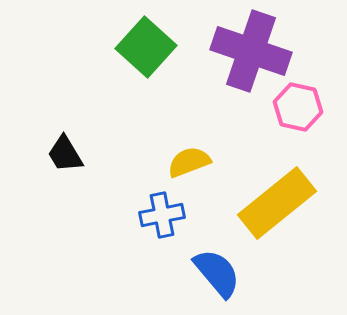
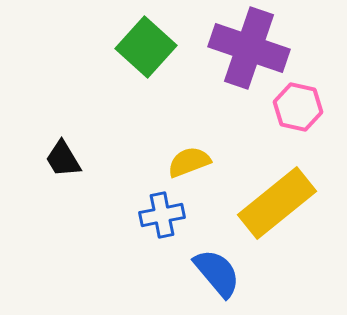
purple cross: moved 2 px left, 3 px up
black trapezoid: moved 2 px left, 5 px down
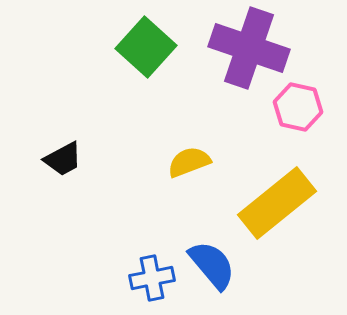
black trapezoid: rotated 87 degrees counterclockwise
blue cross: moved 10 px left, 63 px down
blue semicircle: moved 5 px left, 8 px up
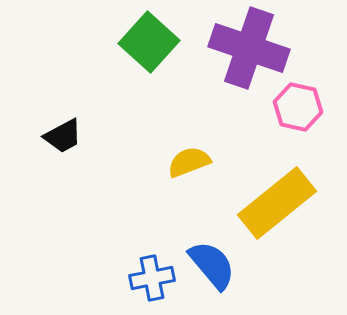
green square: moved 3 px right, 5 px up
black trapezoid: moved 23 px up
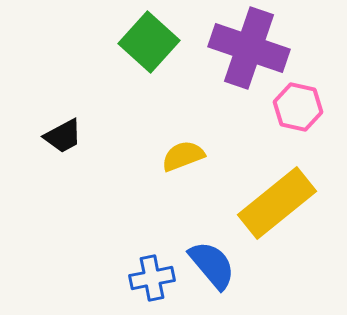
yellow semicircle: moved 6 px left, 6 px up
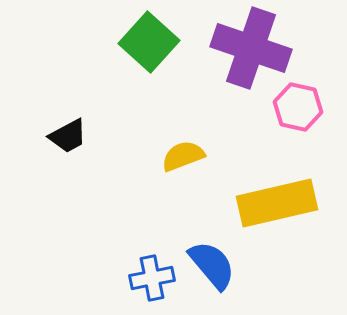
purple cross: moved 2 px right
black trapezoid: moved 5 px right
yellow rectangle: rotated 26 degrees clockwise
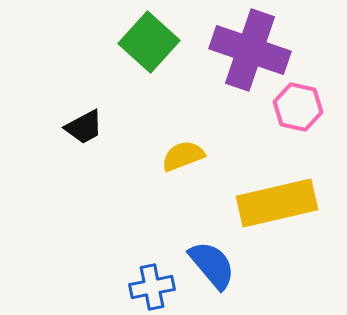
purple cross: moved 1 px left, 2 px down
black trapezoid: moved 16 px right, 9 px up
blue cross: moved 9 px down
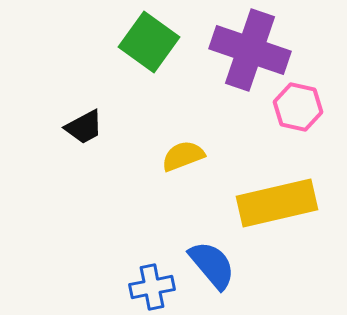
green square: rotated 6 degrees counterclockwise
